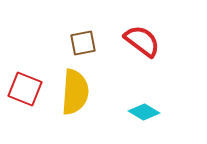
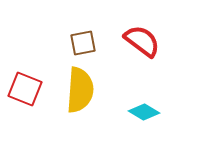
yellow semicircle: moved 5 px right, 2 px up
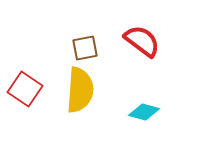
brown square: moved 2 px right, 5 px down
red square: rotated 12 degrees clockwise
cyan diamond: rotated 16 degrees counterclockwise
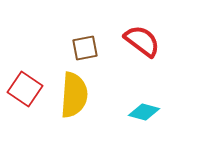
yellow semicircle: moved 6 px left, 5 px down
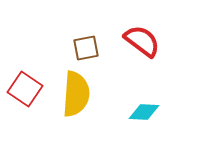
brown square: moved 1 px right
yellow semicircle: moved 2 px right, 1 px up
cyan diamond: rotated 12 degrees counterclockwise
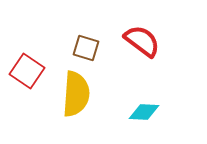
brown square: rotated 28 degrees clockwise
red square: moved 2 px right, 18 px up
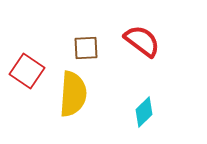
brown square: rotated 20 degrees counterclockwise
yellow semicircle: moved 3 px left
cyan diamond: rotated 48 degrees counterclockwise
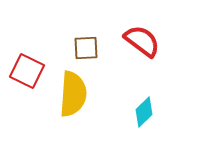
red square: rotated 8 degrees counterclockwise
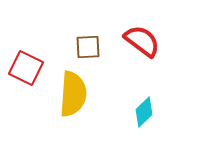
brown square: moved 2 px right, 1 px up
red square: moved 1 px left, 3 px up
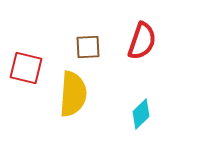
red semicircle: rotated 72 degrees clockwise
red square: rotated 12 degrees counterclockwise
cyan diamond: moved 3 px left, 2 px down
